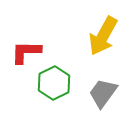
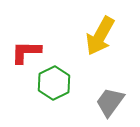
yellow arrow: moved 3 px left
gray trapezoid: moved 7 px right, 9 px down
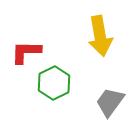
yellow arrow: rotated 39 degrees counterclockwise
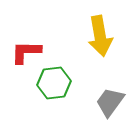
green hexagon: rotated 20 degrees clockwise
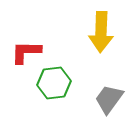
yellow arrow: moved 1 px right, 4 px up; rotated 12 degrees clockwise
gray trapezoid: moved 1 px left, 3 px up
